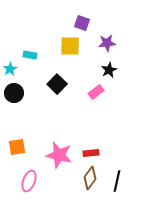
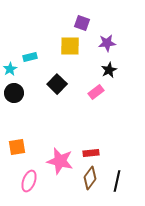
cyan rectangle: moved 2 px down; rotated 24 degrees counterclockwise
pink star: moved 1 px right, 6 px down
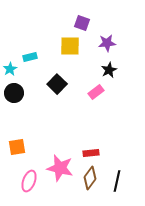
pink star: moved 7 px down
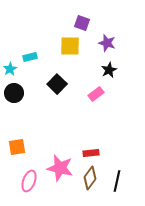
purple star: rotated 24 degrees clockwise
pink rectangle: moved 2 px down
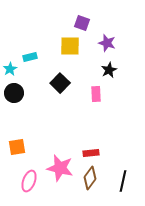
black square: moved 3 px right, 1 px up
pink rectangle: rotated 56 degrees counterclockwise
black line: moved 6 px right
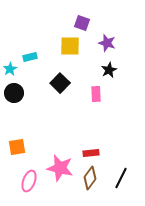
black line: moved 2 px left, 3 px up; rotated 15 degrees clockwise
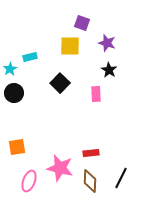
black star: rotated 14 degrees counterclockwise
brown diamond: moved 3 px down; rotated 35 degrees counterclockwise
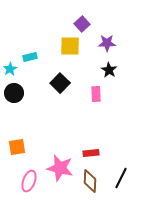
purple square: moved 1 px down; rotated 28 degrees clockwise
purple star: rotated 18 degrees counterclockwise
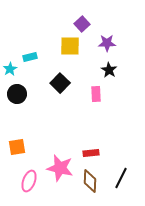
black circle: moved 3 px right, 1 px down
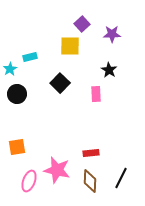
purple star: moved 5 px right, 9 px up
pink star: moved 3 px left, 2 px down
